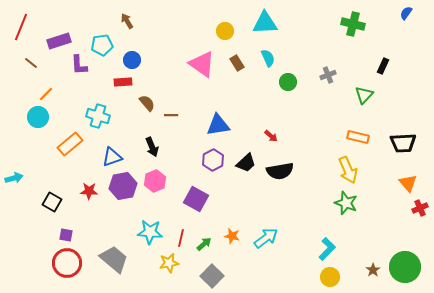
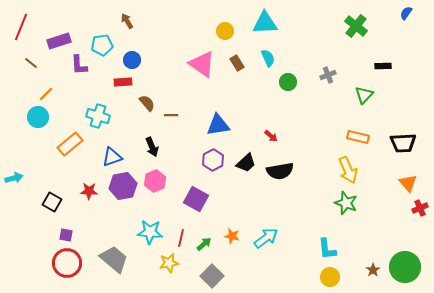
green cross at (353, 24): moved 3 px right, 2 px down; rotated 25 degrees clockwise
black rectangle at (383, 66): rotated 63 degrees clockwise
cyan L-shape at (327, 249): rotated 130 degrees clockwise
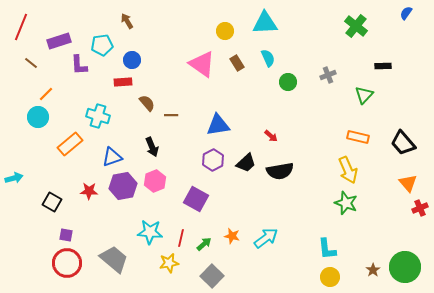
black trapezoid at (403, 143): rotated 52 degrees clockwise
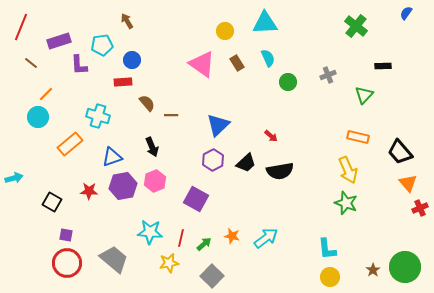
blue triangle at (218, 125): rotated 35 degrees counterclockwise
black trapezoid at (403, 143): moved 3 px left, 9 px down
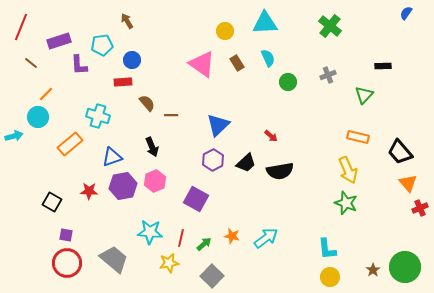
green cross at (356, 26): moved 26 px left
cyan arrow at (14, 178): moved 42 px up
